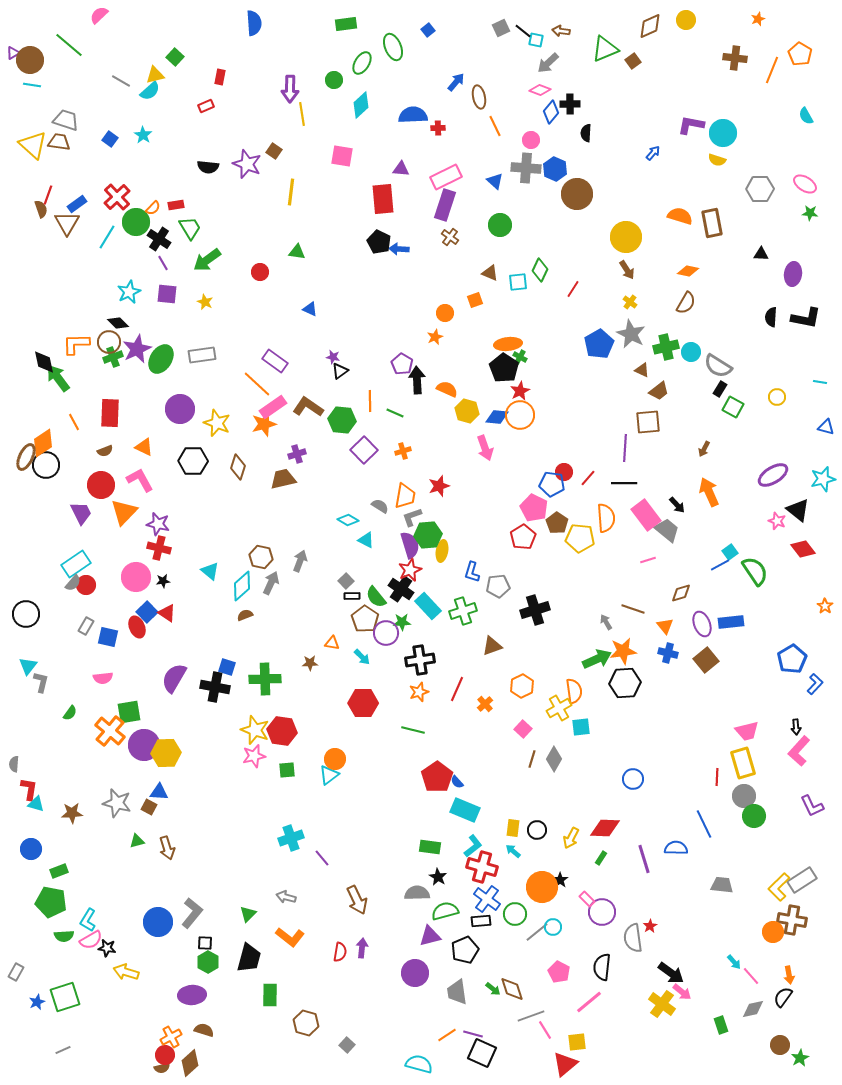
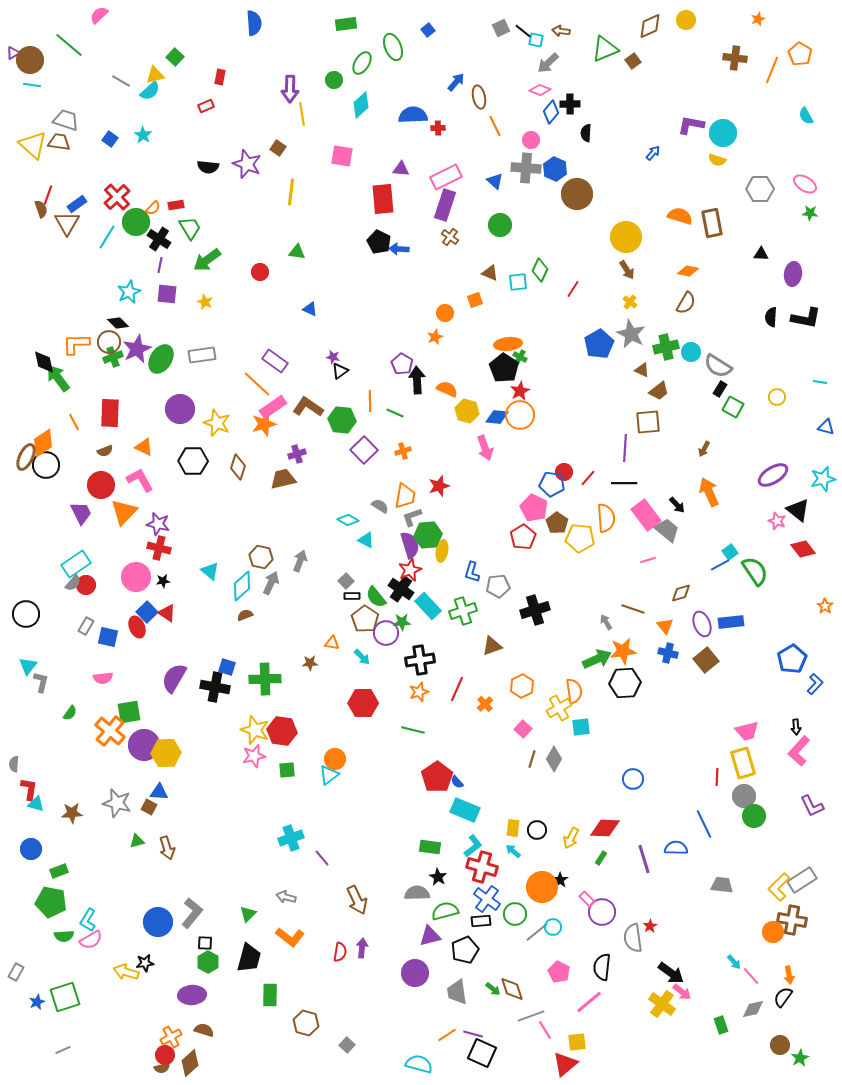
brown square at (274, 151): moved 4 px right, 3 px up
purple line at (163, 263): moved 3 px left, 2 px down; rotated 42 degrees clockwise
black star at (107, 948): moved 38 px right, 15 px down; rotated 18 degrees counterclockwise
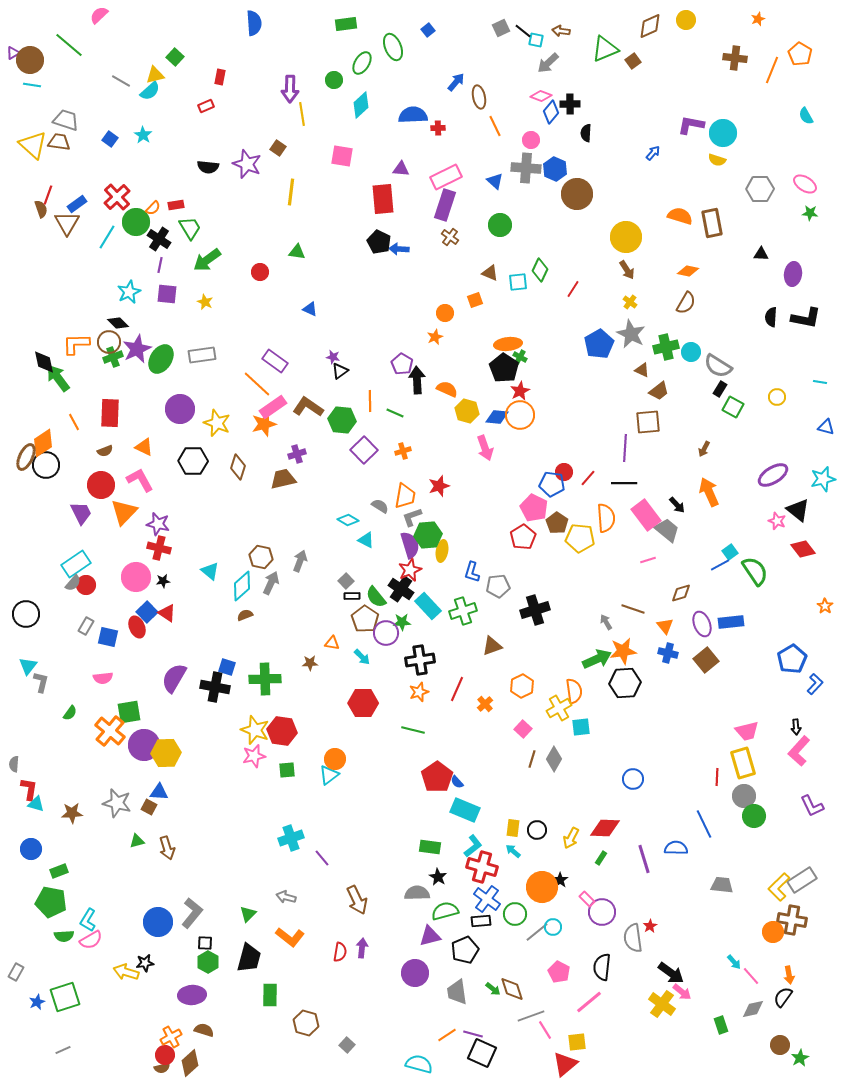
pink diamond at (540, 90): moved 1 px right, 6 px down
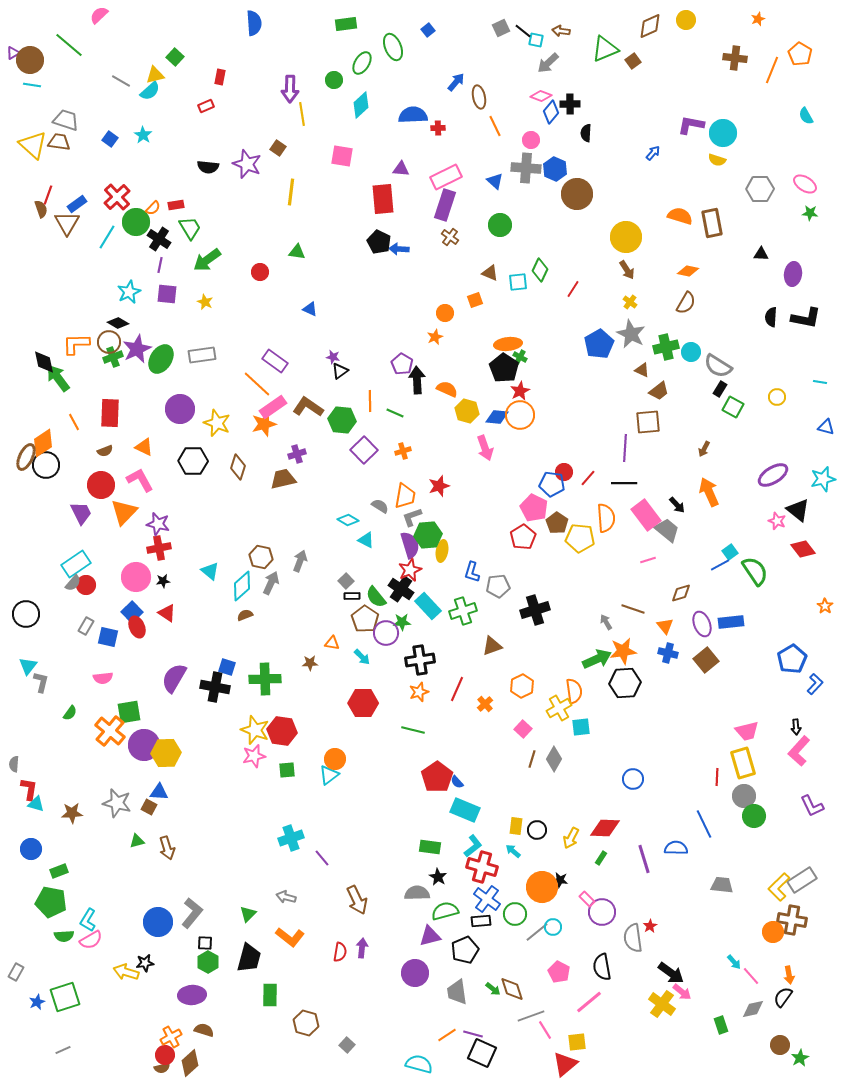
black diamond at (118, 323): rotated 15 degrees counterclockwise
red cross at (159, 548): rotated 25 degrees counterclockwise
blue square at (147, 612): moved 15 px left
yellow rectangle at (513, 828): moved 3 px right, 2 px up
black star at (560, 880): rotated 28 degrees counterclockwise
black semicircle at (602, 967): rotated 16 degrees counterclockwise
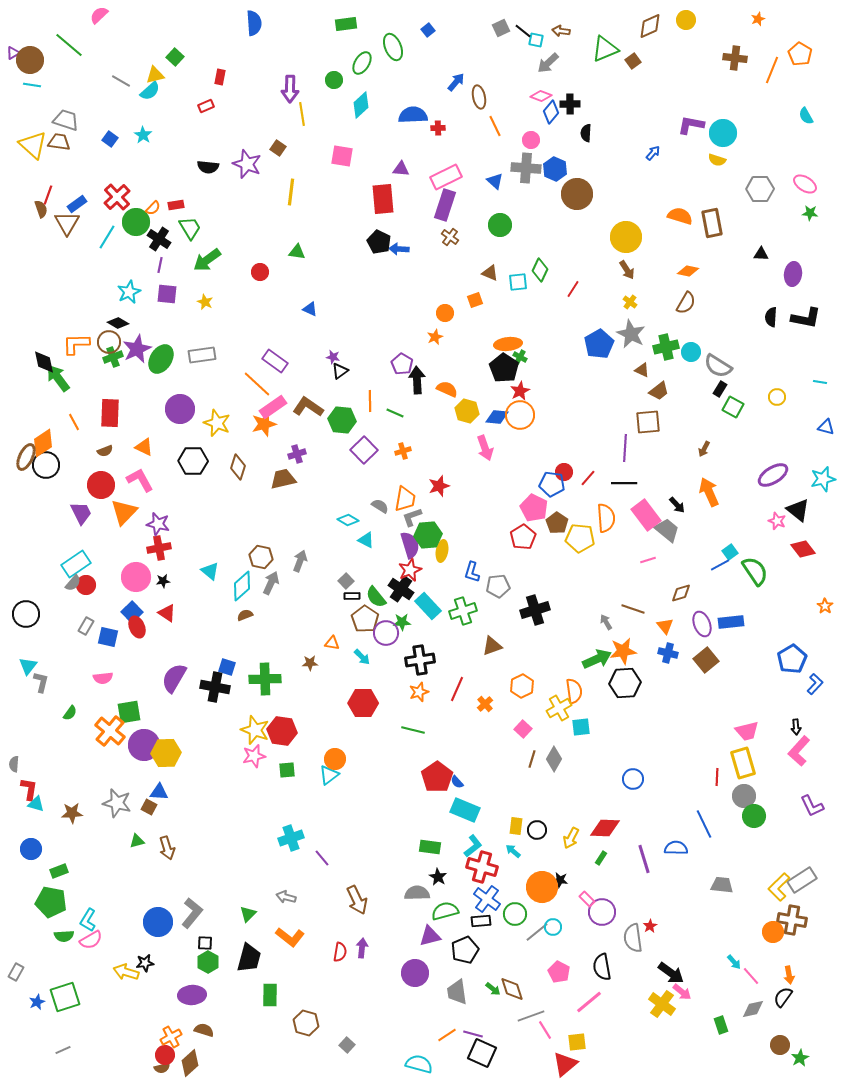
orange trapezoid at (405, 496): moved 3 px down
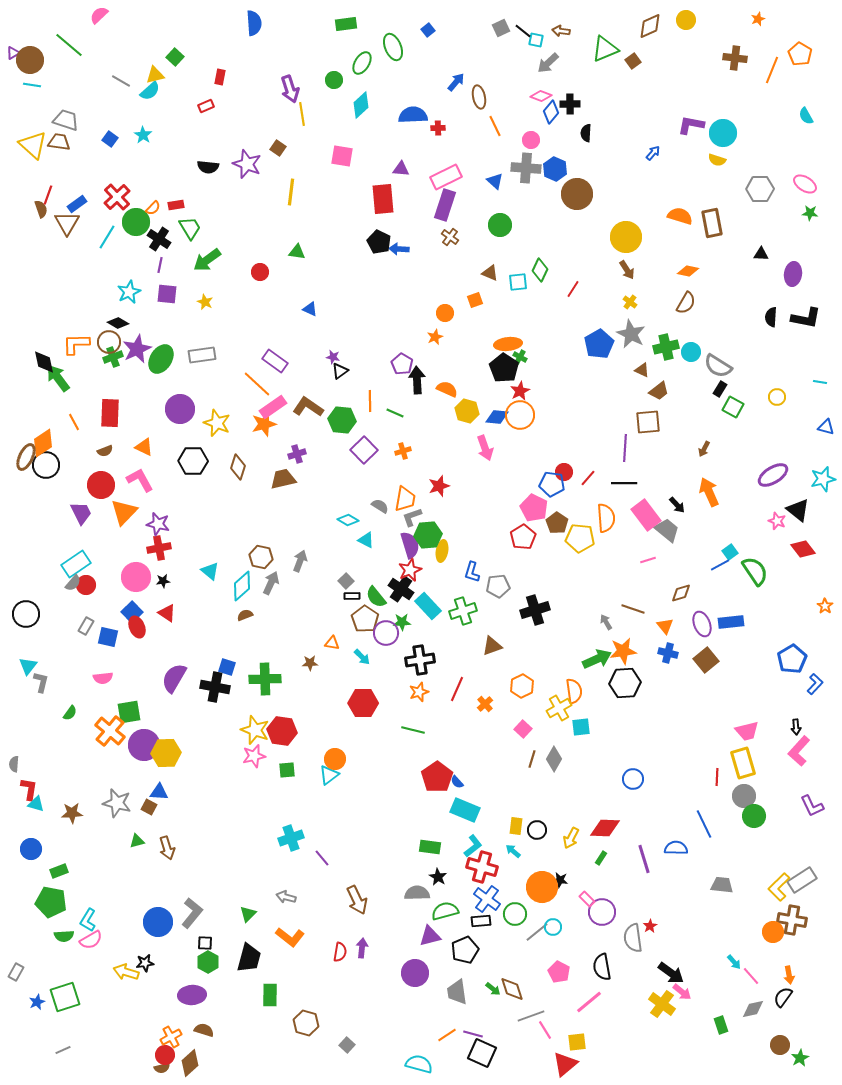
purple arrow at (290, 89): rotated 20 degrees counterclockwise
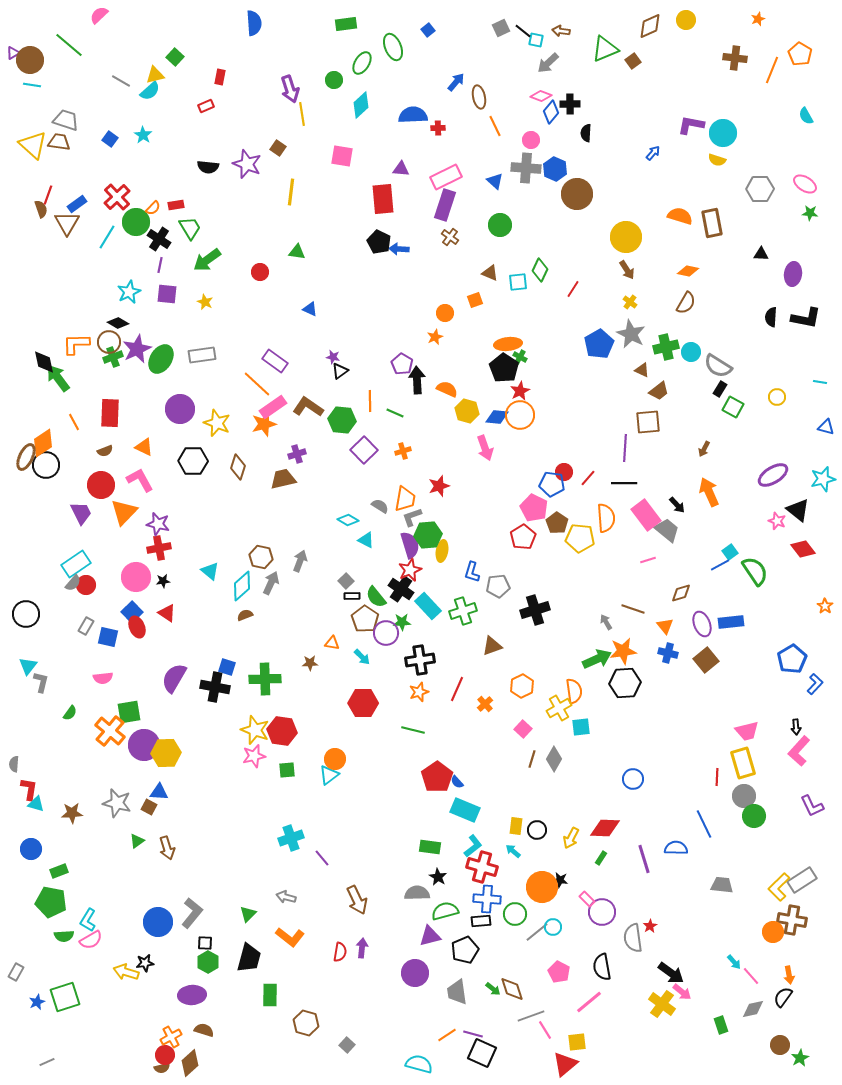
green triangle at (137, 841): rotated 21 degrees counterclockwise
blue cross at (487, 899): rotated 32 degrees counterclockwise
gray line at (63, 1050): moved 16 px left, 12 px down
